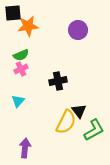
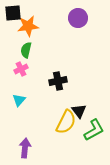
purple circle: moved 12 px up
green semicircle: moved 5 px right, 5 px up; rotated 126 degrees clockwise
cyan triangle: moved 1 px right, 1 px up
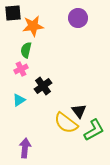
orange star: moved 5 px right
black cross: moved 15 px left, 5 px down; rotated 24 degrees counterclockwise
cyan triangle: rotated 16 degrees clockwise
yellow semicircle: moved 1 px down; rotated 100 degrees clockwise
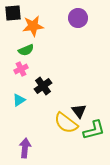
green semicircle: rotated 126 degrees counterclockwise
green L-shape: rotated 15 degrees clockwise
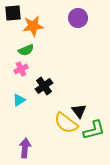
black cross: moved 1 px right
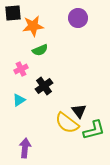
green semicircle: moved 14 px right
yellow semicircle: moved 1 px right
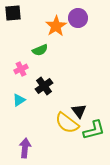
orange star: moved 23 px right; rotated 25 degrees counterclockwise
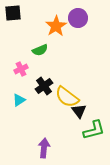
yellow semicircle: moved 26 px up
purple arrow: moved 19 px right
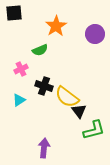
black square: moved 1 px right
purple circle: moved 17 px right, 16 px down
black cross: rotated 36 degrees counterclockwise
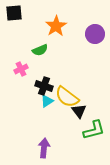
cyan triangle: moved 28 px right, 1 px down
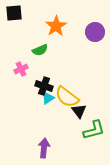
purple circle: moved 2 px up
cyan triangle: moved 1 px right, 3 px up
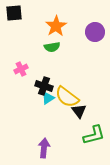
green semicircle: moved 12 px right, 3 px up; rotated 14 degrees clockwise
green L-shape: moved 5 px down
